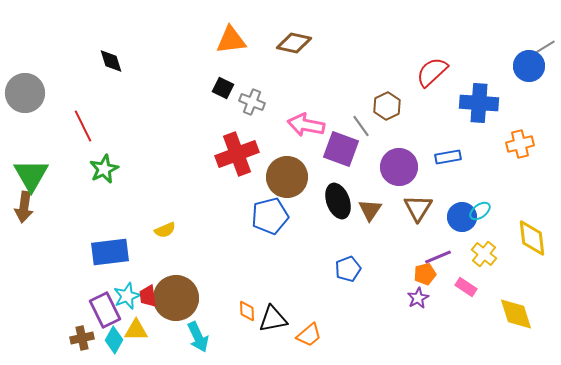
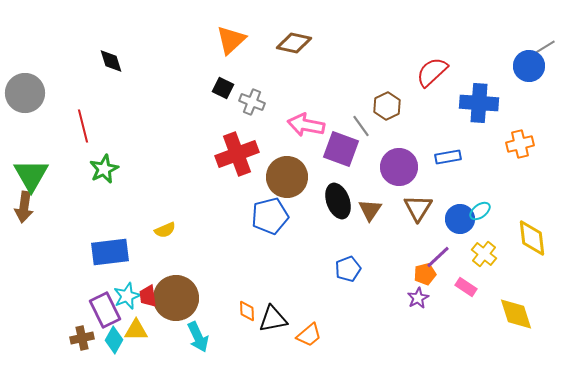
orange triangle at (231, 40): rotated 36 degrees counterclockwise
red line at (83, 126): rotated 12 degrees clockwise
blue circle at (462, 217): moved 2 px left, 2 px down
purple line at (438, 257): rotated 20 degrees counterclockwise
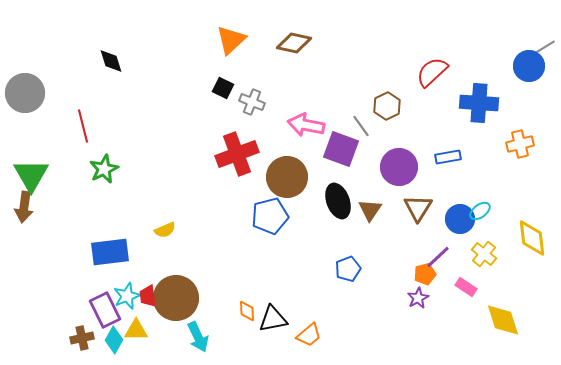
yellow diamond at (516, 314): moved 13 px left, 6 px down
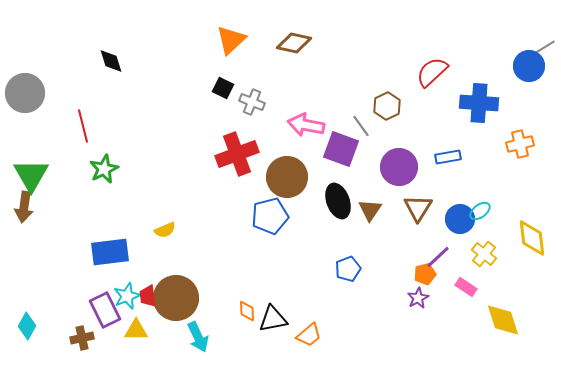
cyan diamond at (114, 340): moved 87 px left, 14 px up
